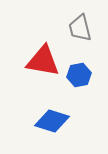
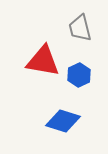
blue hexagon: rotated 15 degrees counterclockwise
blue diamond: moved 11 px right
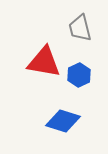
red triangle: moved 1 px right, 1 px down
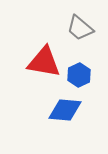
gray trapezoid: rotated 36 degrees counterclockwise
blue diamond: moved 2 px right, 11 px up; rotated 12 degrees counterclockwise
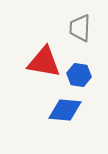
gray trapezoid: rotated 52 degrees clockwise
blue hexagon: rotated 25 degrees counterclockwise
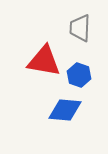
red triangle: moved 1 px up
blue hexagon: rotated 10 degrees clockwise
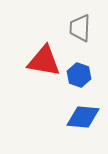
blue diamond: moved 18 px right, 7 px down
